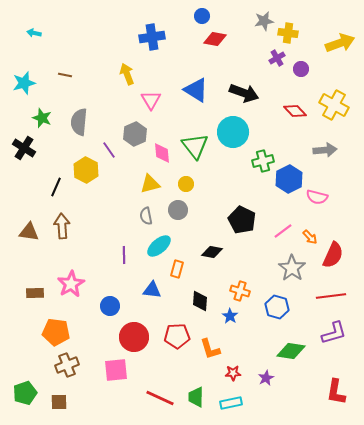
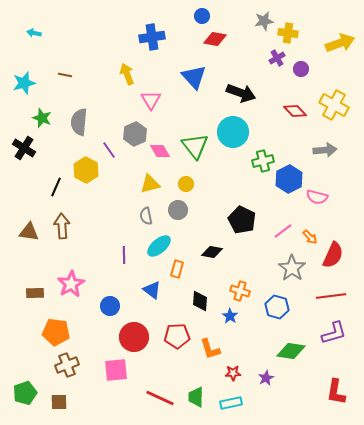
blue triangle at (196, 90): moved 2 px left, 13 px up; rotated 16 degrees clockwise
black arrow at (244, 93): moved 3 px left
pink diamond at (162, 153): moved 2 px left, 2 px up; rotated 25 degrees counterclockwise
blue triangle at (152, 290): rotated 30 degrees clockwise
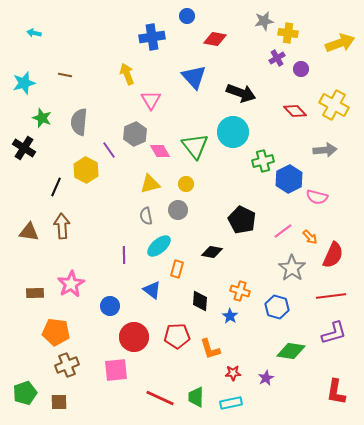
blue circle at (202, 16): moved 15 px left
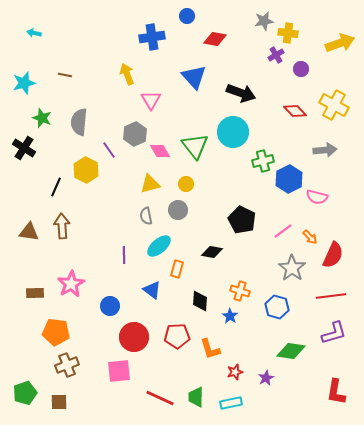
purple cross at (277, 58): moved 1 px left, 3 px up
pink square at (116, 370): moved 3 px right, 1 px down
red star at (233, 373): moved 2 px right, 1 px up; rotated 14 degrees counterclockwise
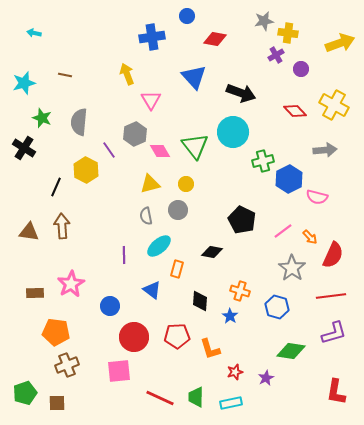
brown square at (59, 402): moved 2 px left, 1 px down
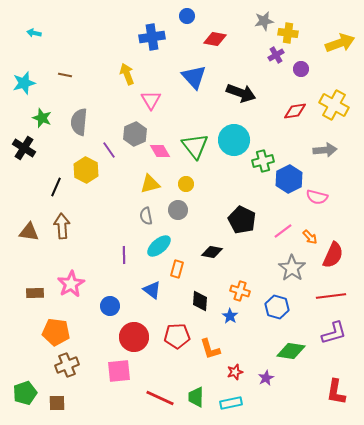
red diamond at (295, 111): rotated 55 degrees counterclockwise
cyan circle at (233, 132): moved 1 px right, 8 px down
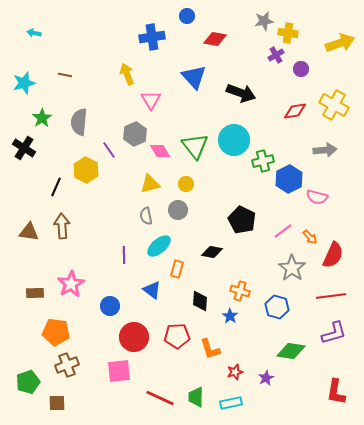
green star at (42, 118): rotated 18 degrees clockwise
green pentagon at (25, 393): moved 3 px right, 11 px up
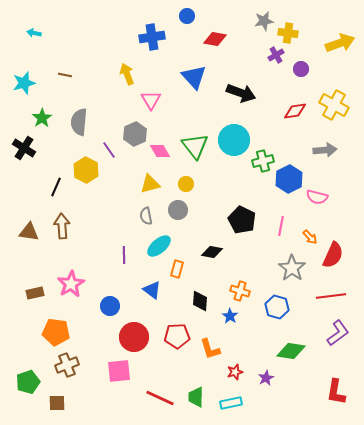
pink line at (283, 231): moved 2 px left, 5 px up; rotated 42 degrees counterclockwise
brown rectangle at (35, 293): rotated 12 degrees counterclockwise
purple L-shape at (334, 333): moved 4 px right; rotated 20 degrees counterclockwise
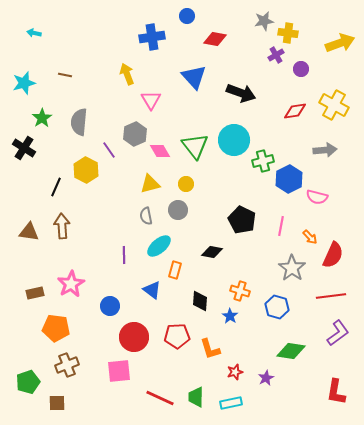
orange rectangle at (177, 269): moved 2 px left, 1 px down
orange pentagon at (56, 332): moved 4 px up
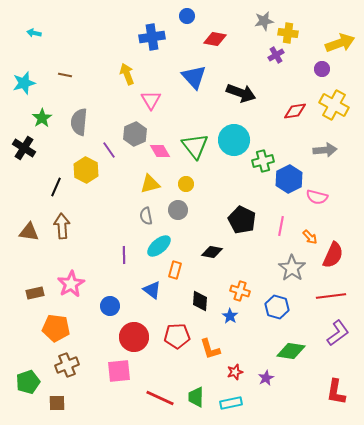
purple circle at (301, 69): moved 21 px right
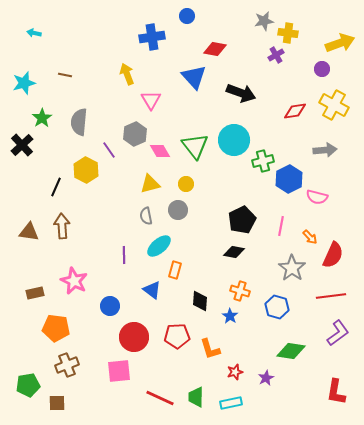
red diamond at (215, 39): moved 10 px down
black cross at (24, 148): moved 2 px left, 3 px up; rotated 15 degrees clockwise
black pentagon at (242, 220): rotated 20 degrees clockwise
black diamond at (212, 252): moved 22 px right
pink star at (71, 284): moved 3 px right, 3 px up; rotated 16 degrees counterclockwise
green pentagon at (28, 382): moved 3 px down; rotated 10 degrees clockwise
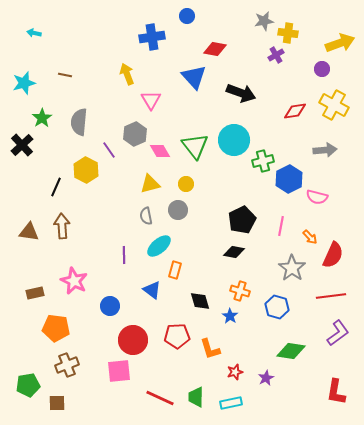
black diamond at (200, 301): rotated 20 degrees counterclockwise
red circle at (134, 337): moved 1 px left, 3 px down
